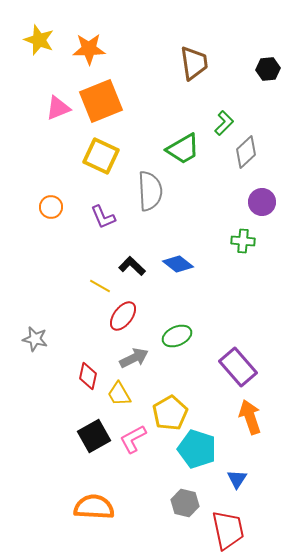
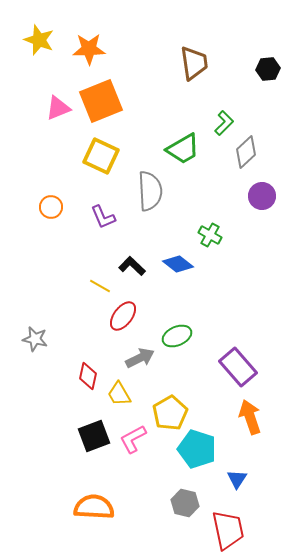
purple circle: moved 6 px up
green cross: moved 33 px left, 6 px up; rotated 25 degrees clockwise
gray arrow: moved 6 px right
black square: rotated 8 degrees clockwise
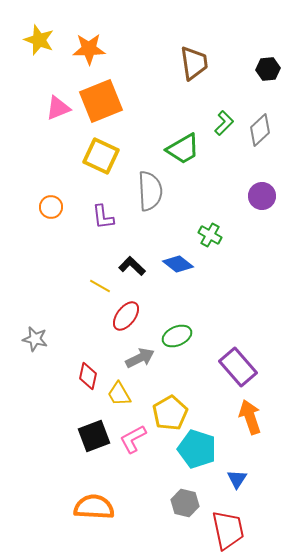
gray diamond: moved 14 px right, 22 px up
purple L-shape: rotated 16 degrees clockwise
red ellipse: moved 3 px right
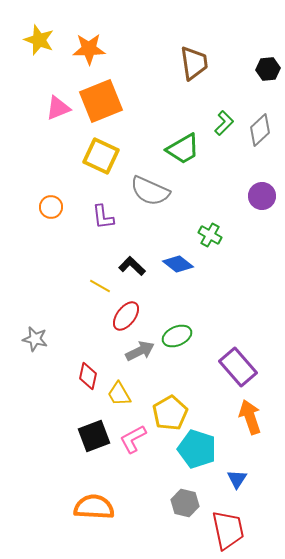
gray semicircle: rotated 117 degrees clockwise
gray arrow: moved 7 px up
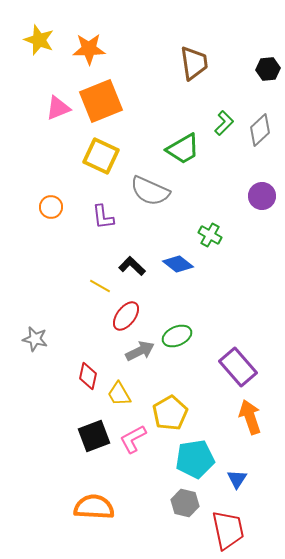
cyan pentagon: moved 2 px left, 10 px down; rotated 27 degrees counterclockwise
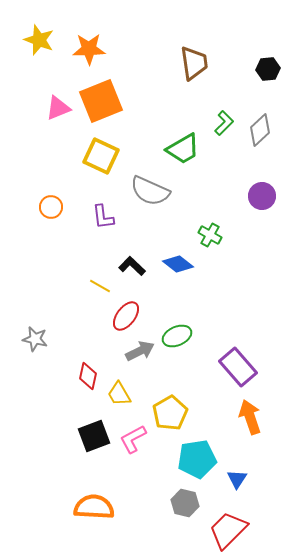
cyan pentagon: moved 2 px right
red trapezoid: rotated 123 degrees counterclockwise
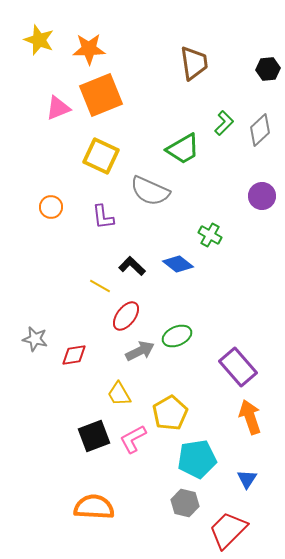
orange square: moved 6 px up
red diamond: moved 14 px left, 21 px up; rotated 68 degrees clockwise
blue triangle: moved 10 px right
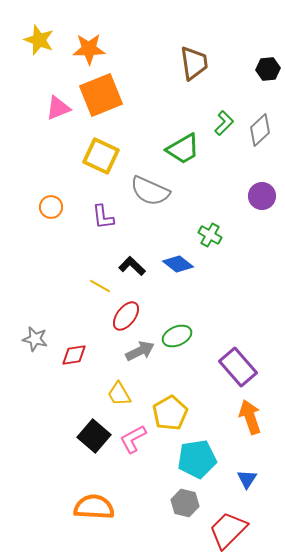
black square: rotated 28 degrees counterclockwise
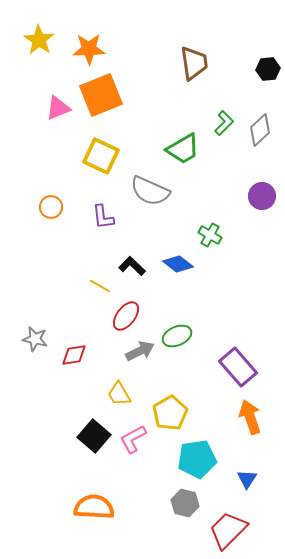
yellow star: rotated 12 degrees clockwise
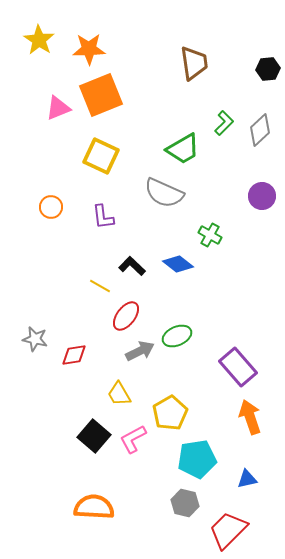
gray semicircle: moved 14 px right, 2 px down
blue triangle: rotated 45 degrees clockwise
